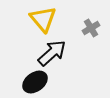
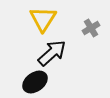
yellow triangle: rotated 12 degrees clockwise
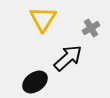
black arrow: moved 16 px right, 5 px down
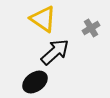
yellow triangle: rotated 28 degrees counterclockwise
black arrow: moved 13 px left, 6 px up
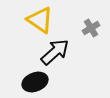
yellow triangle: moved 3 px left, 1 px down
black ellipse: rotated 15 degrees clockwise
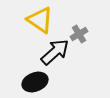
gray cross: moved 12 px left, 6 px down
